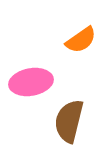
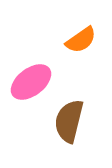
pink ellipse: rotated 27 degrees counterclockwise
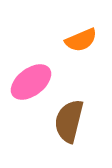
orange semicircle: rotated 12 degrees clockwise
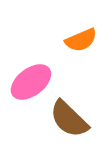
brown semicircle: moved 2 px up; rotated 60 degrees counterclockwise
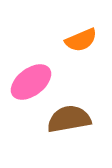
brown semicircle: rotated 126 degrees clockwise
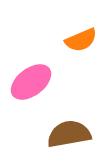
brown semicircle: moved 15 px down
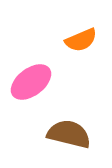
brown semicircle: rotated 24 degrees clockwise
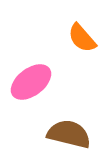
orange semicircle: moved 1 px right, 2 px up; rotated 72 degrees clockwise
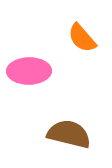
pink ellipse: moved 2 px left, 11 px up; rotated 36 degrees clockwise
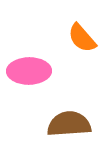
brown semicircle: moved 10 px up; rotated 18 degrees counterclockwise
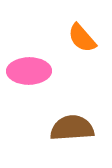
brown semicircle: moved 3 px right, 4 px down
